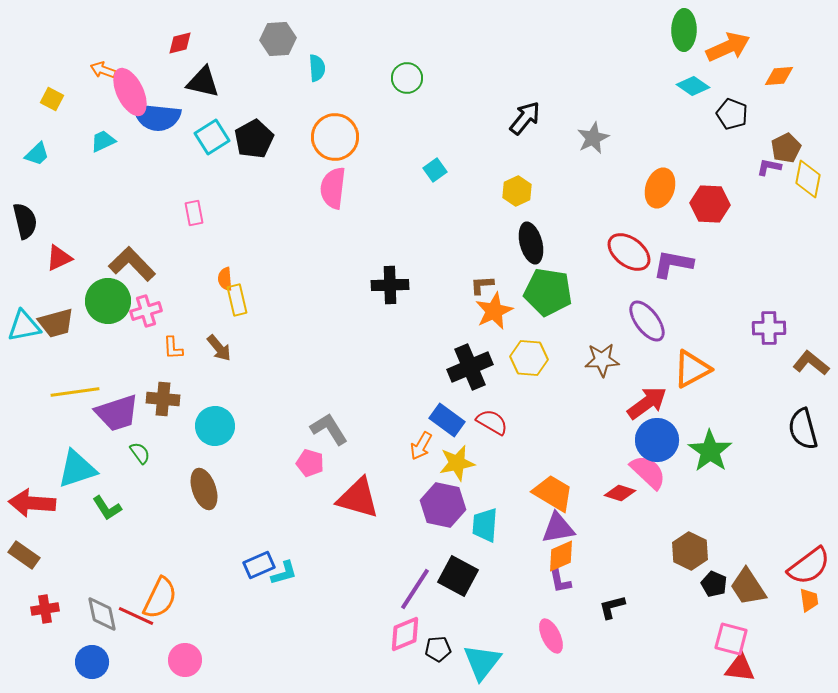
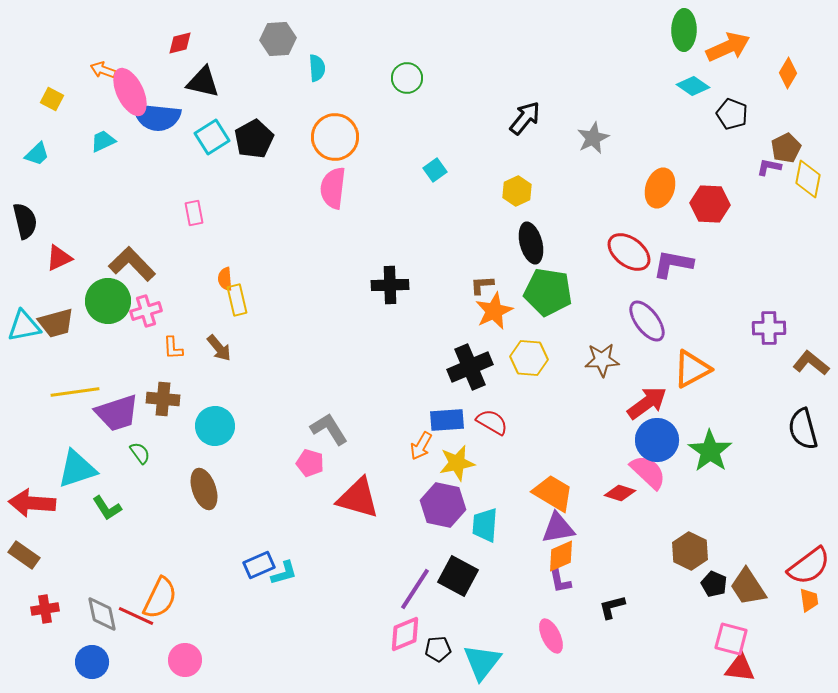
orange diamond at (779, 76): moved 9 px right, 3 px up; rotated 56 degrees counterclockwise
blue rectangle at (447, 420): rotated 40 degrees counterclockwise
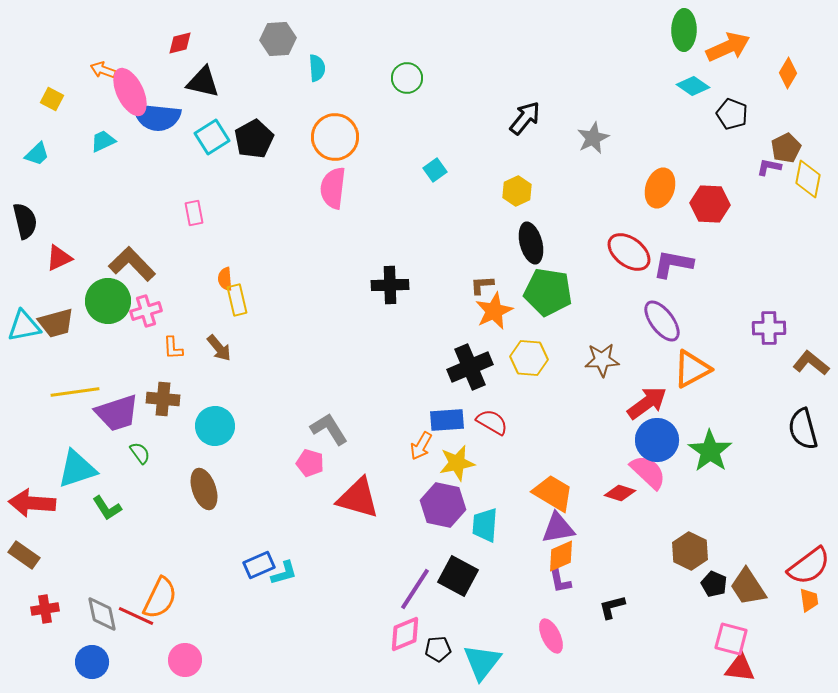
purple ellipse at (647, 321): moved 15 px right
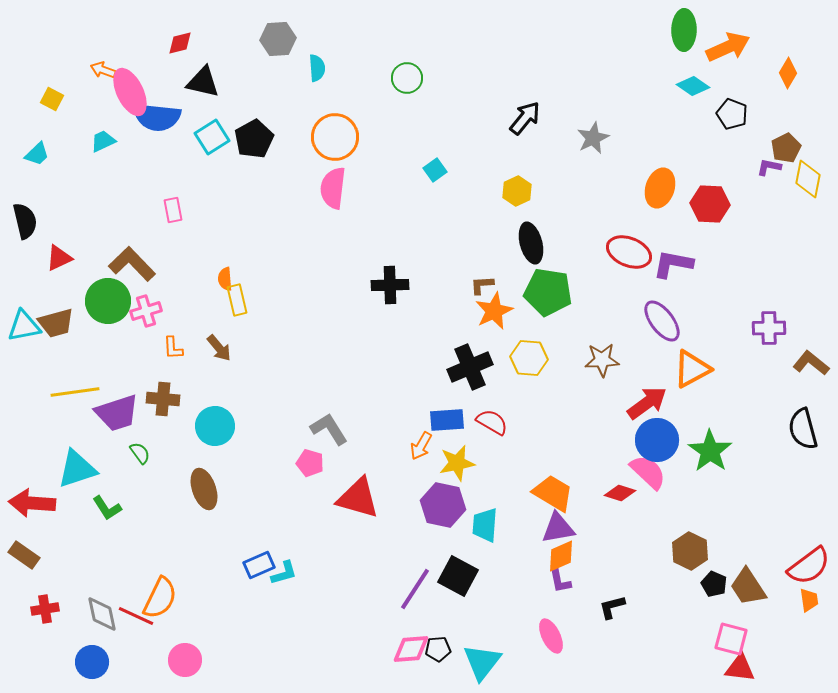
pink rectangle at (194, 213): moved 21 px left, 3 px up
red ellipse at (629, 252): rotated 15 degrees counterclockwise
pink diamond at (405, 634): moved 6 px right, 15 px down; rotated 18 degrees clockwise
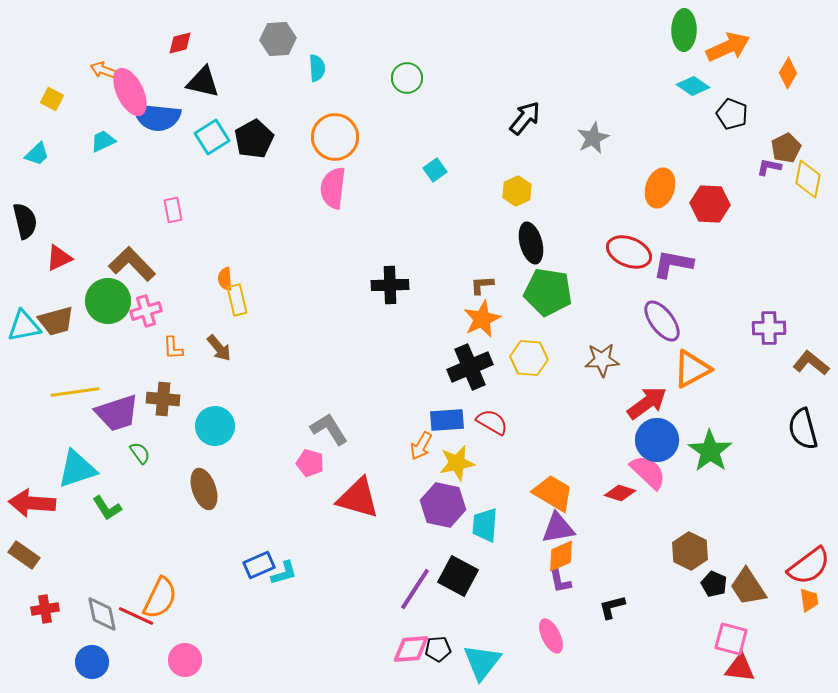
orange star at (494, 311): moved 12 px left, 8 px down
brown trapezoid at (56, 323): moved 2 px up
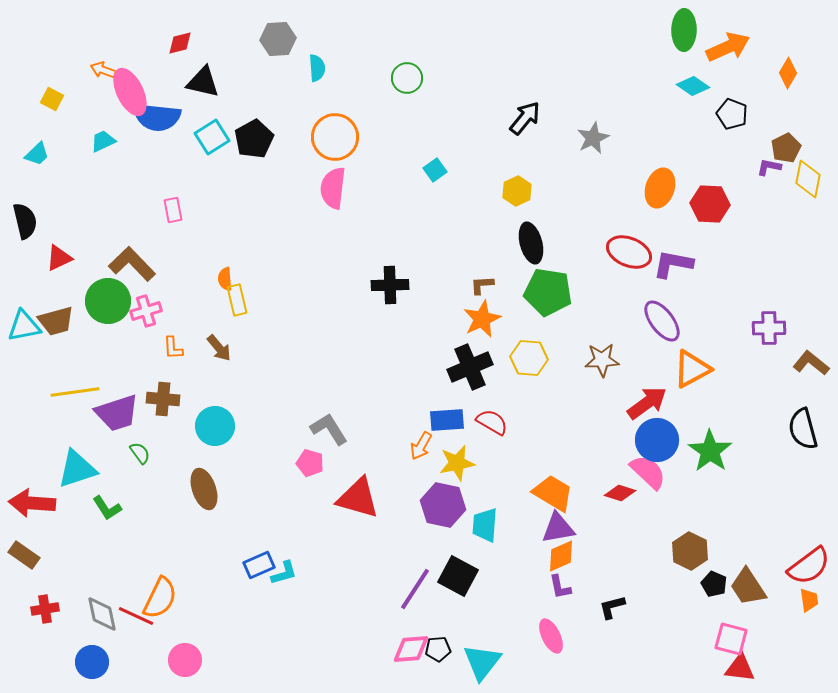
purple L-shape at (560, 581): moved 6 px down
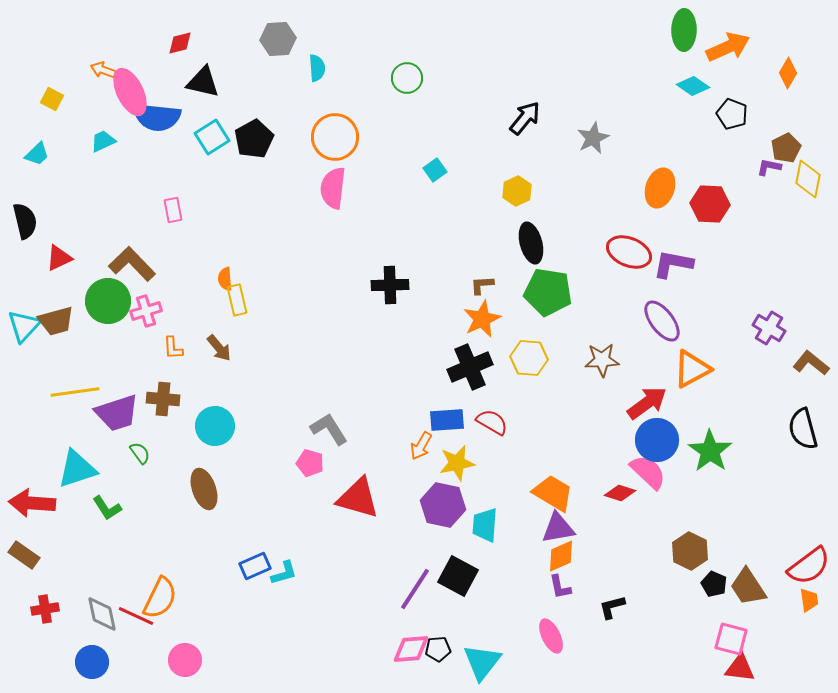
cyan triangle at (24, 326): rotated 36 degrees counterclockwise
purple cross at (769, 328): rotated 32 degrees clockwise
blue rectangle at (259, 565): moved 4 px left, 1 px down
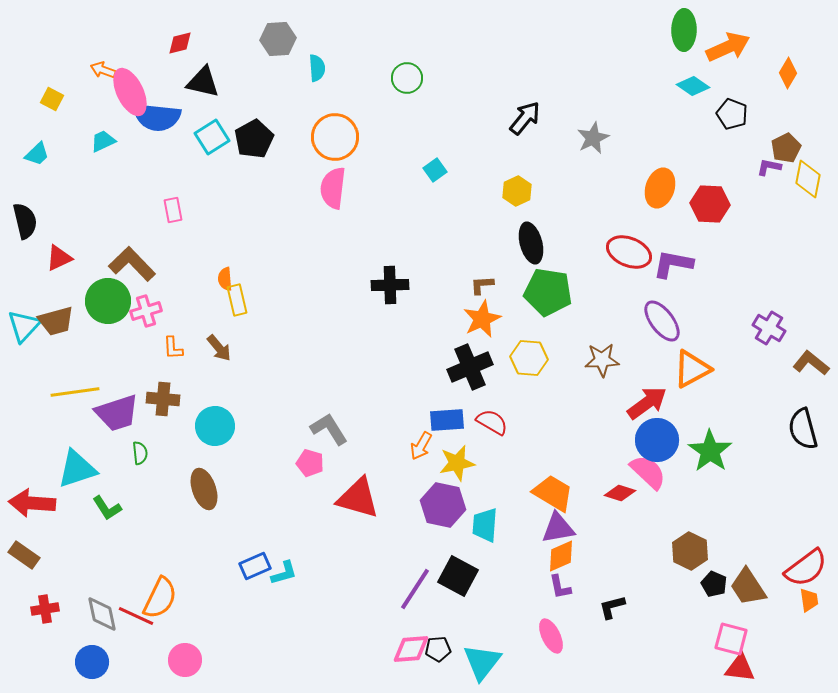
green semicircle at (140, 453): rotated 30 degrees clockwise
red semicircle at (809, 566): moved 3 px left, 2 px down
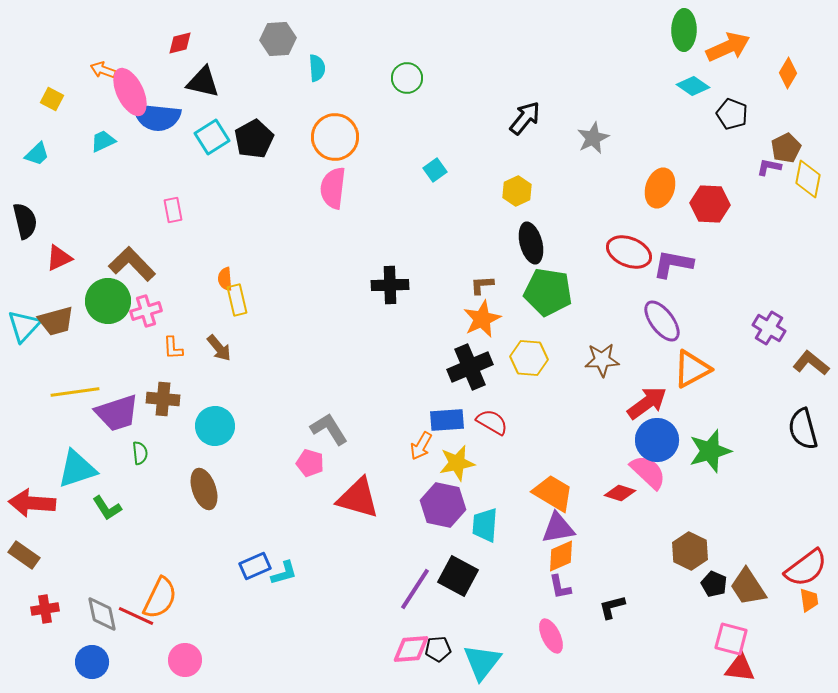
green star at (710, 451): rotated 21 degrees clockwise
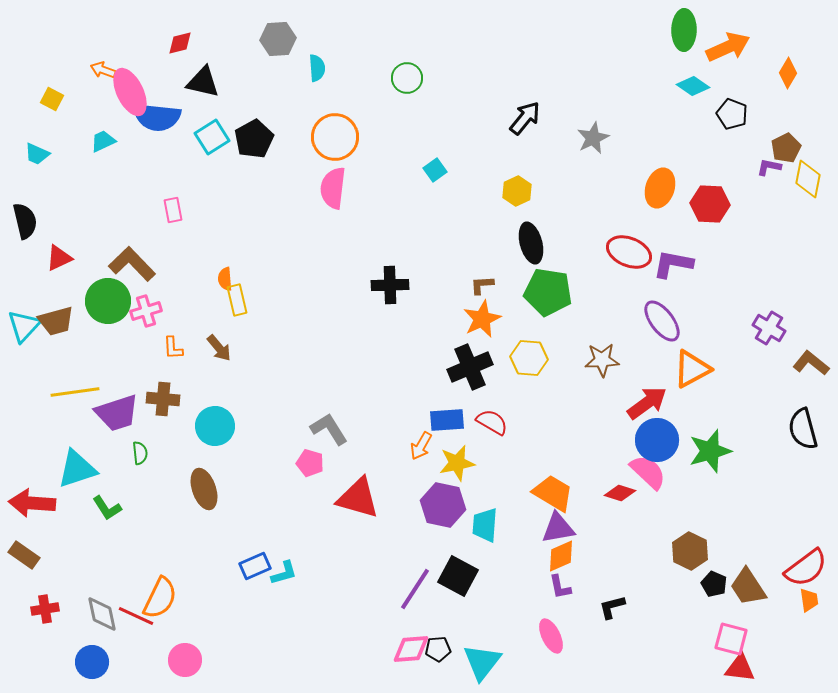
cyan trapezoid at (37, 154): rotated 68 degrees clockwise
